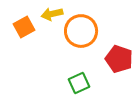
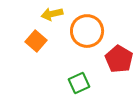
orange square: moved 12 px right, 14 px down; rotated 20 degrees counterclockwise
orange circle: moved 6 px right
red pentagon: rotated 12 degrees clockwise
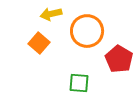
yellow arrow: moved 1 px left
orange square: moved 3 px right, 2 px down
green square: rotated 30 degrees clockwise
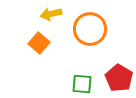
orange circle: moved 3 px right, 2 px up
red pentagon: moved 19 px down
green square: moved 3 px right, 1 px down
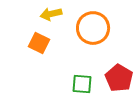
orange circle: moved 3 px right, 1 px up
orange square: rotated 15 degrees counterclockwise
